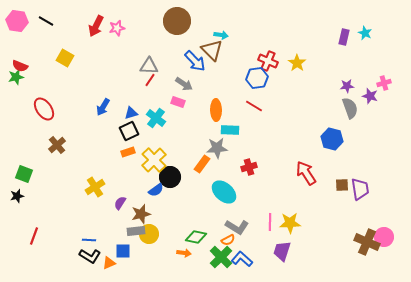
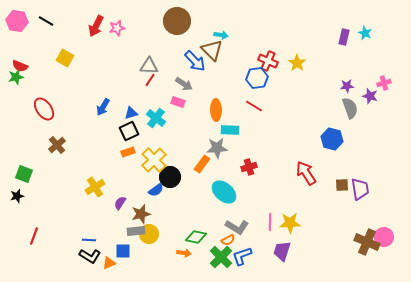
blue L-shape at (242, 259): moved 3 px up; rotated 60 degrees counterclockwise
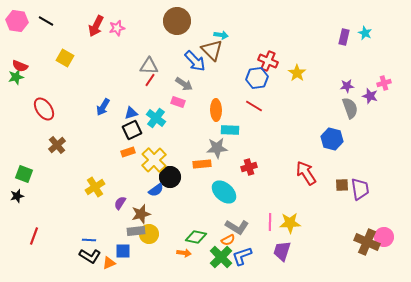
yellow star at (297, 63): moved 10 px down
black square at (129, 131): moved 3 px right, 1 px up
orange rectangle at (202, 164): rotated 48 degrees clockwise
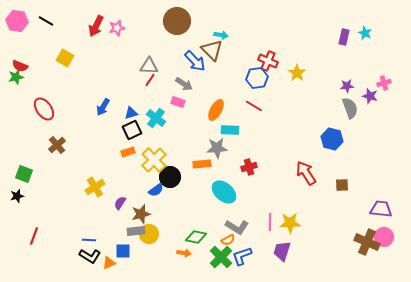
orange ellipse at (216, 110): rotated 30 degrees clockwise
purple trapezoid at (360, 189): moved 21 px right, 20 px down; rotated 75 degrees counterclockwise
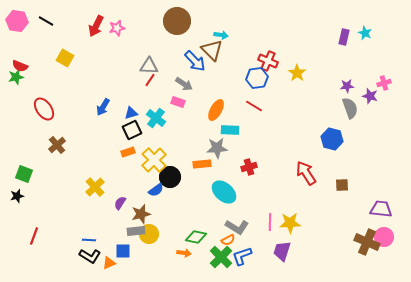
yellow cross at (95, 187): rotated 12 degrees counterclockwise
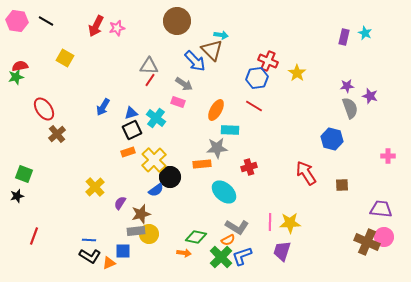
red semicircle at (20, 66): rotated 147 degrees clockwise
pink cross at (384, 83): moved 4 px right, 73 px down; rotated 16 degrees clockwise
brown cross at (57, 145): moved 11 px up
